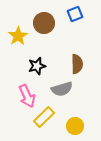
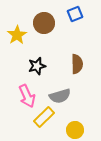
yellow star: moved 1 px left, 1 px up
gray semicircle: moved 2 px left, 7 px down
yellow circle: moved 4 px down
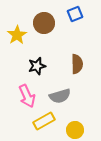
yellow rectangle: moved 4 px down; rotated 15 degrees clockwise
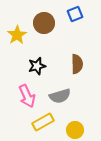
yellow rectangle: moved 1 px left, 1 px down
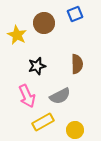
yellow star: rotated 12 degrees counterclockwise
gray semicircle: rotated 10 degrees counterclockwise
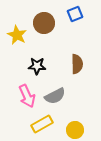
black star: rotated 18 degrees clockwise
gray semicircle: moved 5 px left
yellow rectangle: moved 1 px left, 2 px down
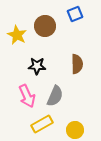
brown circle: moved 1 px right, 3 px down
gray semicircle: rotated 40 degrees counterclockwise
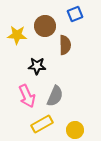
yellow star: rotated 24 degrees counterclockwise
brown semicircle: moved 12 px left, 19 px up
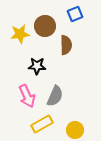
yellow star: moved 3 px right, 1 px up; rotated 12 degrees counterclockwise
brown semicircle: moved 1 px right
